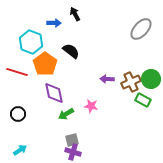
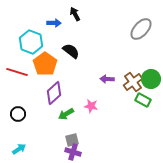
brown cross: moved 2 px right; rotated 12 degrees counterclockwise
purple diamond: rotated 60 degrees clockwise
cyan arrow: moved 1 px left, 1 px up
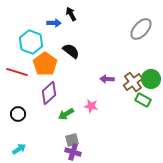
black arrow: moved 4 px left
purple diamond: moved 5 px left
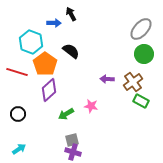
green circle: moved 7 px left, 25 px up
purple diamond: moved 3 px up
green rectangle: moved 2 px left, 1 px down
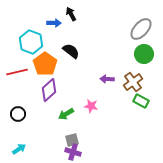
red line: rotated 30 degrees counterclockwise
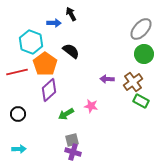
cyan arrow: rotated 32 degrees clockwise
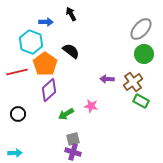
blue arrow: moved 8 px left, 1 px up
gray square: moved 1 px right, 1 px up
cyan arrow: moved 4 px left, 4 px down
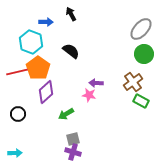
orange pentagon: moved 7 px left, 4 px down
purple arrow: moved 11 px left, 4 px down
purple diamond: moved 3 px left, 2 px down
pink star: moved 2 px left, 11 px up
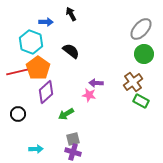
cyan arrow: moved 21 px right, 4 px up
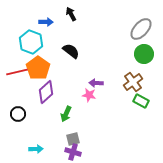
green arrow: rotated 35 degrees counterclockwise
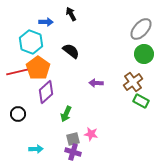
pink star: moved 2 px right, 39 px down
